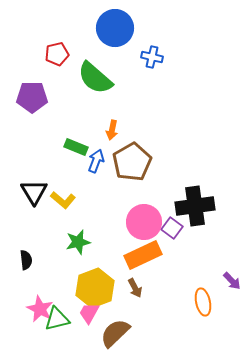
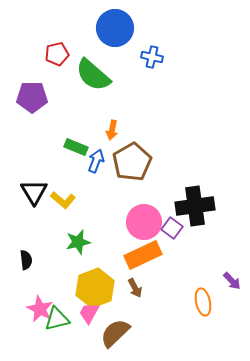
green semicircle: moved 2 px left, 3 px up
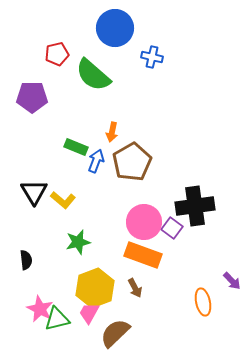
orange arrow: moved 2 px down
orange rectangle: rotated 45 degrees clockwise
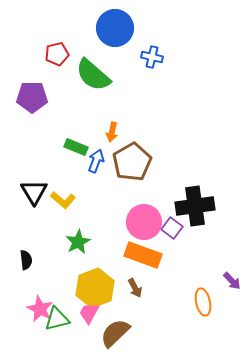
green star: rotated 15 degrees counterclockwise
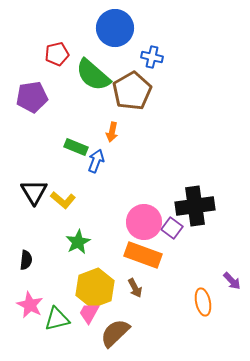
purple pentagon: rotated 8 degrees counterclockwise
brown pentagon: moved 71 px up
black semicircle: rotated 12 degrees clockwise
pink star: moved 10 px left, 4 px up
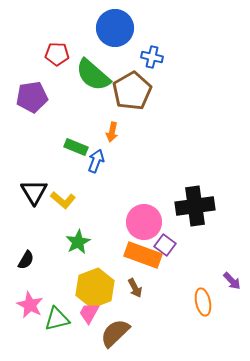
red pentagon: rotated 15 degrees clockwise
purple square: moved 7 px left, 17 px down
black semicircle: rotated 24 degrees clockwise
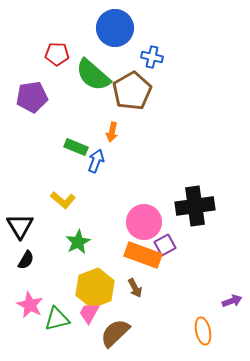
black triangle: moved 14 px left, 34 px down
purple square: rotated 25 degrees clockwise
purple arrow: moved 20 px down; rotated 66 degrees counterclockwise
orange ellipse: moved 29 px down
